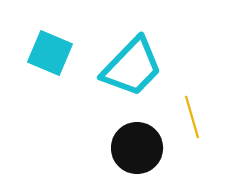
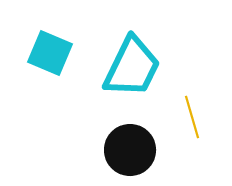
cyan trapezoid: rotated 18 degrees counterclockwise
black circle: moved 7 px left, 2 px down
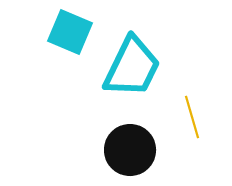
cyan square: moved 20 px right, 21 px up
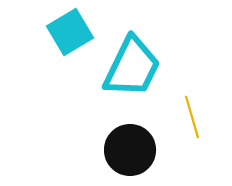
cyan square: rotated 36 degrees clockwise
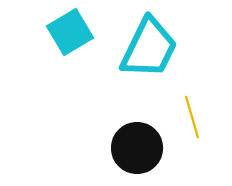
cyan trapezoid: moved 17 px right, 19 px up
black circle: moved 7 px right, 2 px up
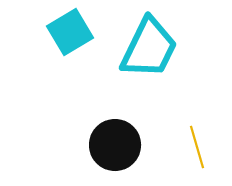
yellow line: moved 5 px right, 30 px down
black circle: moved 22 px left, 3 px up
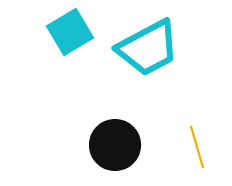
cyan trapezoid: moved 1 px left; rotated 36 degrees clockwise
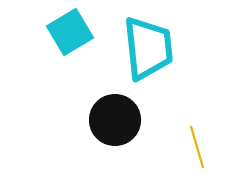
cyan trapezoid: rotated 68 degrees counterclockwise
black circle: moved 25 px up
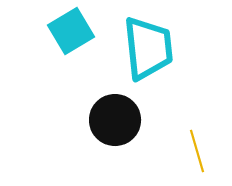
cyan square: moved 1 px right, 1 px up
yellow line: moved 4 px down
